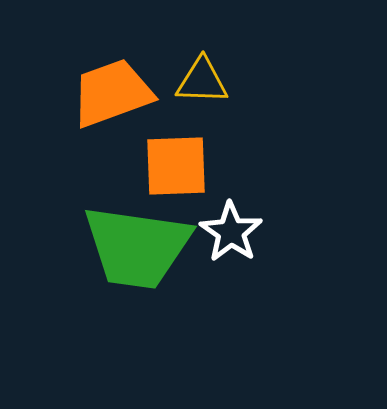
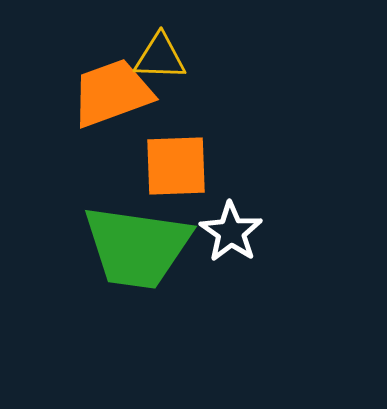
yellow triangle: moved 42 px left, 24 px up
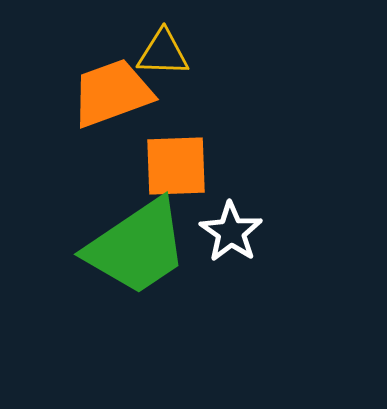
yellow triangle: moved 3 px right, 4 px up
green trapezoid: rotated 42 degrees counterclockwise
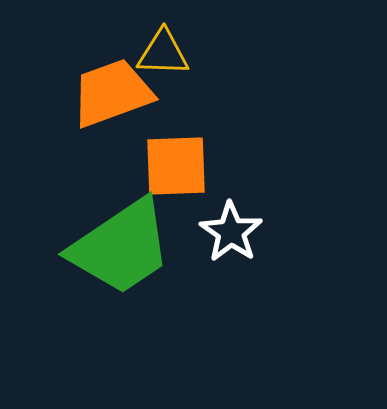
green trapezoid: moved 16 px left
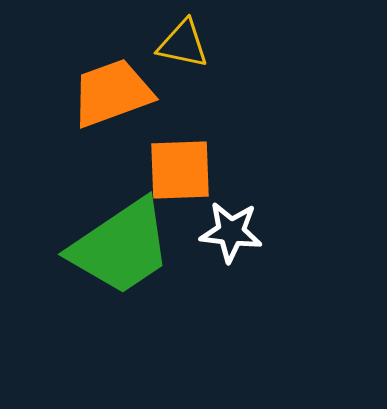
yellow triangle: moved 20 px right, 9 px up; rotated 10 degrees clockwise
orange square: moved 4 px right, 4 px down
white star: rotated 28 degrees counterclockwise
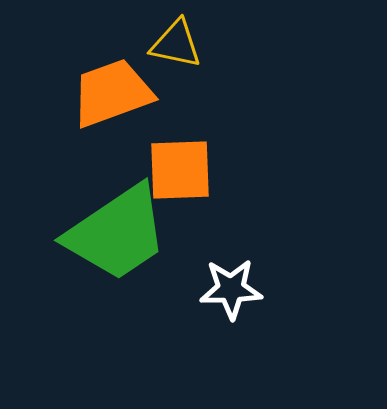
yellow triangle: moved 7 px left
white star: moved 57 px down; rotated 8 degrees counterclockwise
green trapezoid: moved 4 px left, 14 px up
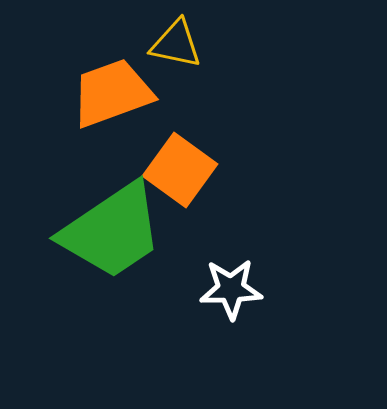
orange square: rotated 38 degrees clockwise
green trapezoid: moved 5 px left, 2 px up
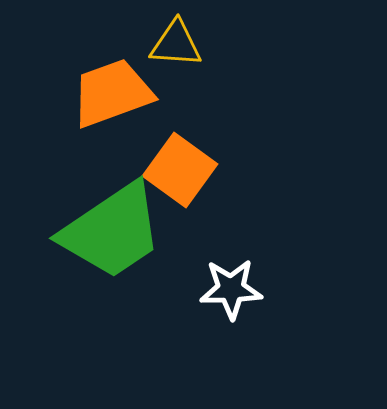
yellow triangle: rotated 8 degrees counterclockwise
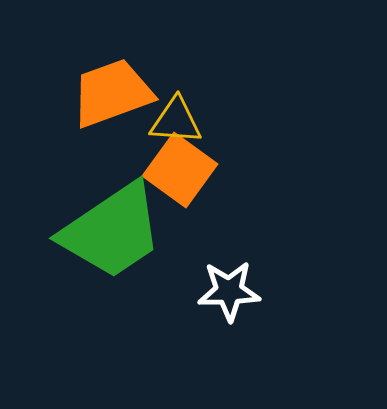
yellow triangle: moved 77 px down
white star: moved 2 px left, 2 px down
